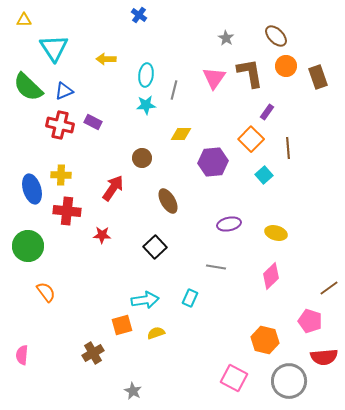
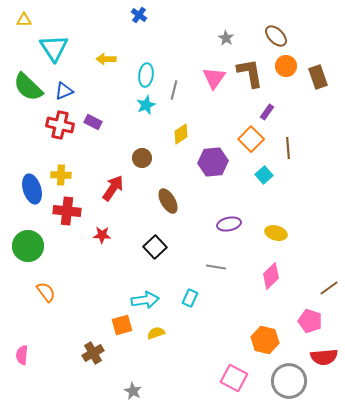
cyan star at (146, 105): rotated 18 degrees counterclockwise
yellow diamond at (181, 134): rotated 35 degrees counterclockwise
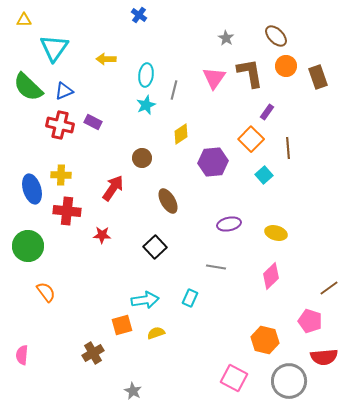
cyan triangle at (54, 48): rotated 8 degrees clockwise
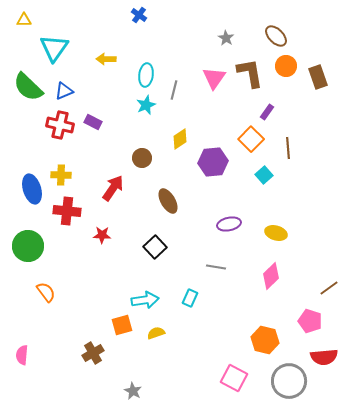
yellow diamond at (181, 134): moved 1 px left, 5 px down
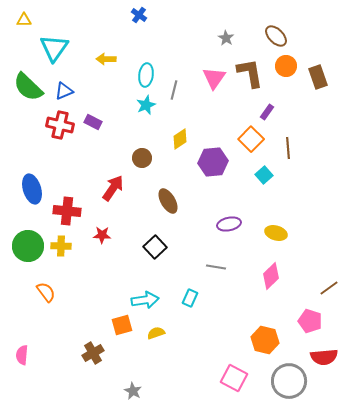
yellow cross at (61, 175): moved 71 px down
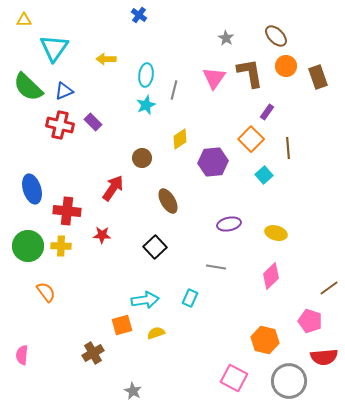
purple rectangle at (93, 122): rotated 18 degrees clockwise
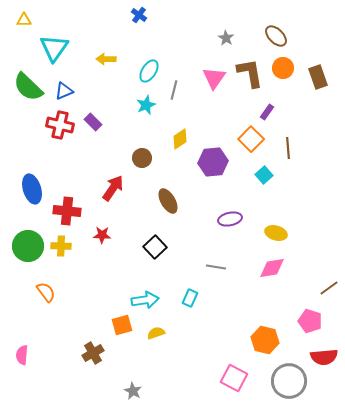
orange circle at (286, 66): moved 3 px left, 2 px down
cyan ellipse at (146, 75): moved 3 px right, 4 px up; rotated 25 degrees clockwise
purple ellipse at (229, 224): moved 1 px right, 5 px up
pink diamond at (271, 276): moved 1 px right, 8 px up; rotated 36 degrees clockwise
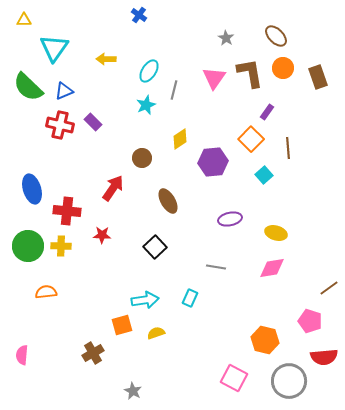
orange semicircle at (46, 292): rotated 60 degrees counterclockwise
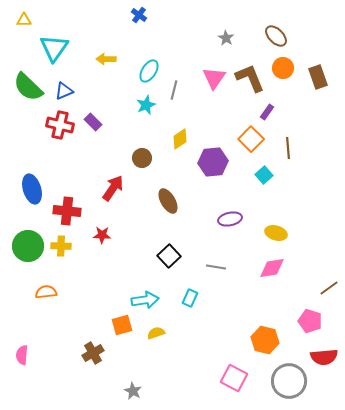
brown L-shape at (250, 73): moved 5 px down; rotated 12 degrees counterclockwise
black square at (155, 247): moved 14 px right, 9 px down
